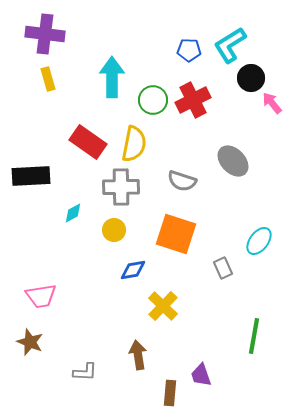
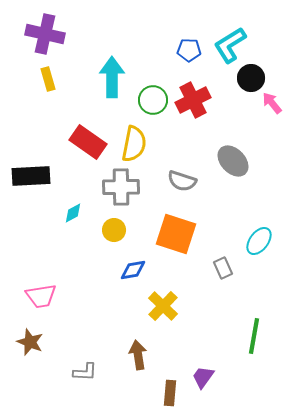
purple cross: rotated 6 degrees clockwise
purple trapezoid: moved 2 px right, 2 px down; rotated 55 degrees clockwise
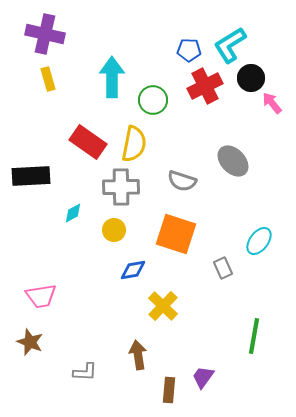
red cross: moved 12 px right, 14 px up
brown rectangle: moved 1 px left, 3 px up
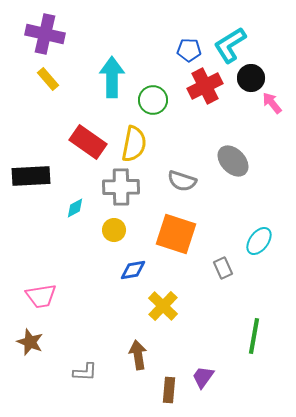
yellow rectangle: rotated 25 degrees counterclockwise
cyan diamond: moved 2 px right, 5 px up
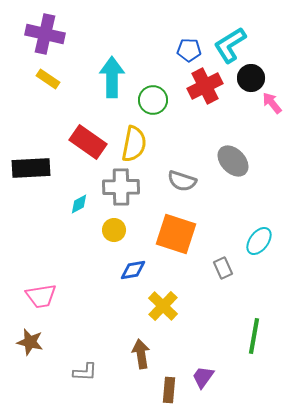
yellow rectangle: rotated 15 degrees counterclockwise
black rectangle: moved 8 px up
cyan diamond: moved 4 px right, 4 px up
brown star: rotated 8 degrees counterclockwise
brown arrow: moved 3 px right, 1 px up
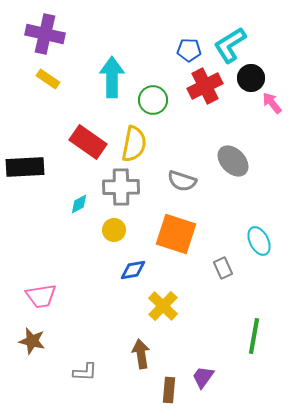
black rectangle: moved 6 px left, 1 px up
cyan ellipse: rotated 64 degrees counterclockwise
brown star: moved 2 px right, 1 px up
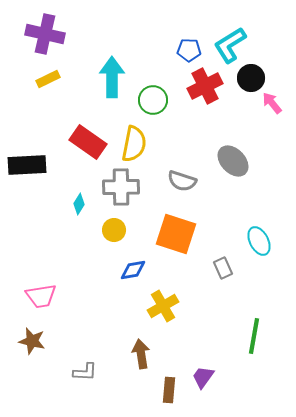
yellow rectangle: rotated 60 degrees counterclockwise
black rectangle: moved 2 px right, 2 px up
cyan diamond: rotated 30 degrees counterclockwise
yellow cross: rotated 16 degrees clockwise
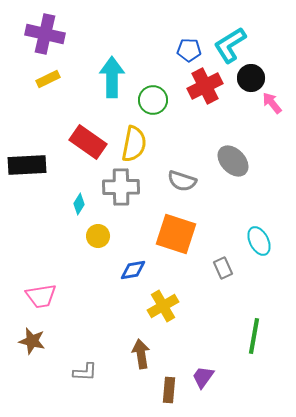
yellow circle: moved 16 px left, 6 px down
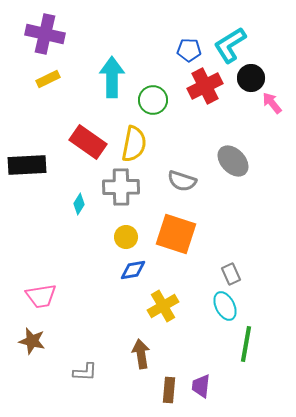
yellow circle: moved 28 px right, 1 px down
cyan ellipse: moved 34 px left, 65 px down
gray rectangle: moved 8 px right, 6 px down
green line: moved 8 px left, 8 px down
purple trapezoid: moved 2 px left, 9 px down; rotated 30 degrees counterclockwise
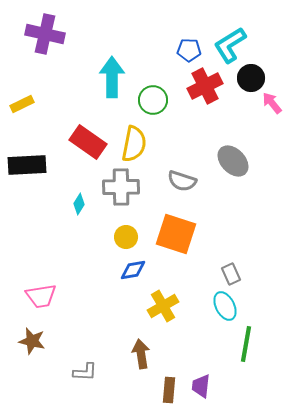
yellow rectangle: moved 26 px left, 25 px down
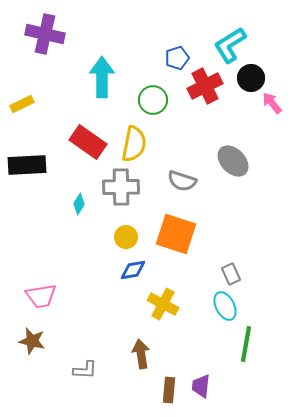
blue pentagon: moved 12 px left, 8 px down; rotated 20 degrees counterclockwise
cyan arrow: moved 10 px left
yellow cross: moved 2 px up; rotated 32 degrees counterclockwise
gray L-shape: moved 2 px up
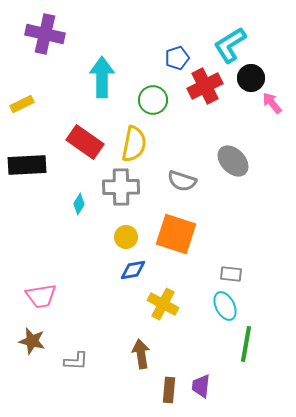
red rectangle: moved 3 px left
gray rectangle: rotated 60 degrees counterclockwise
gray L-shape: moved 9 px left, 9 px up
